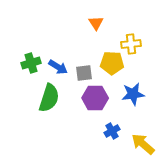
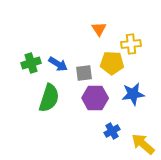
orange triangle: moved 3 px right, 6 px down
blue arrow: moved 3 px up
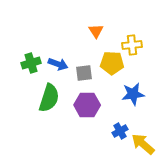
orange triangle: moved 3 px left, 2 px down
yellow cross: moved 1 px right, 1 px down
blue arrow: rotated 12 degrees counterclockwise
purple hexagon: moved 8 px left, 7 px down
blue cross: moved 8 px right
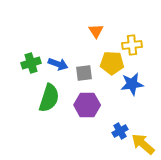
blue star: moved 1 px left, 10 px up
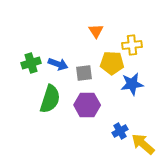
green semicircle: moved 1 px right, 1 px down
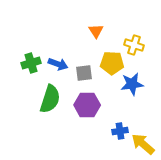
yellow cross: moved 2 px right; rotated 24 degrees clockwise
blue cross: rotated 21 degrees clockwise
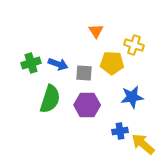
gray square: rotated 12 degrees clockwise
blue star: moved 13 px down
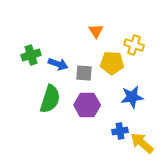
green cross: moved 8 px up
yellow arrow: moved 1 px left, 1 px up
